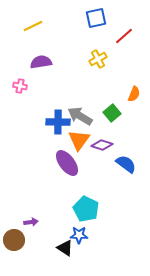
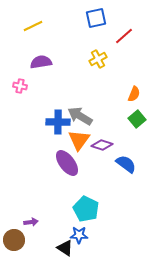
green square: moved 25 px right, 6 px down
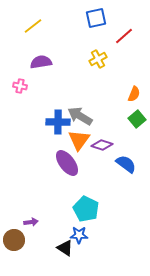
yellow line: rotated 12 degrees counterclockwise
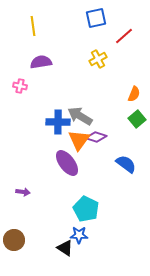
yellow line: rotated 60 degrees counterclockwise
purple diamond: moved 6 px left, 8 px up
purple arrow: moved 8 px left, 30 px up; rotated 16 degrees clockwise
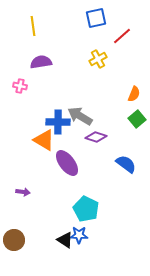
red line: moved 2 px left
orange triangle: moved 35 px left; rotated 35 degrees counterclockwise
black triangle: moved 8 px up
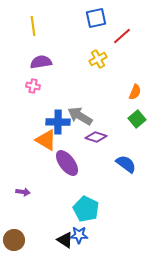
pink cross: moved 13 px right
orange semicircle: moved 1 px right, 2 px up
orange triangle: moved 2 px right
